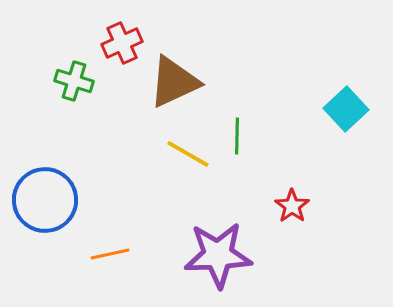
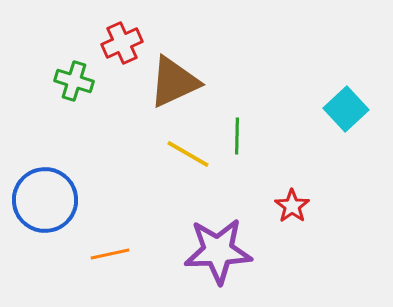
purple star: moved 4 px up
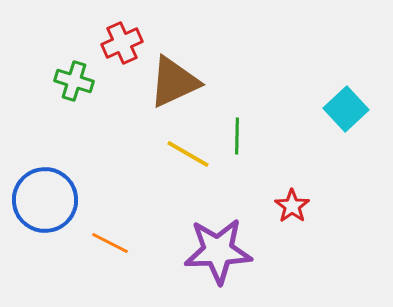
orange line: moved 11 px up; rotated 39 degrees clockwise
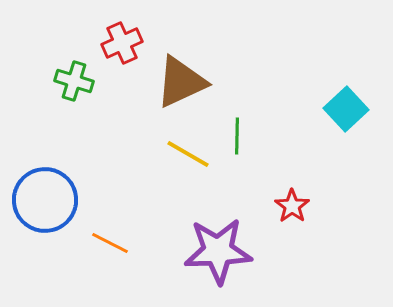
brown triangle: moved 7 px right
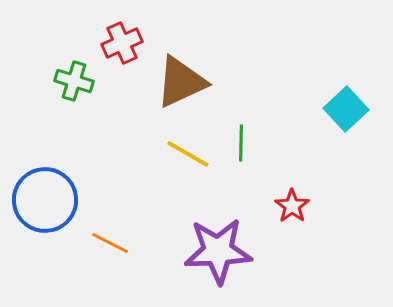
green line: moved 4 px right, 7 px down
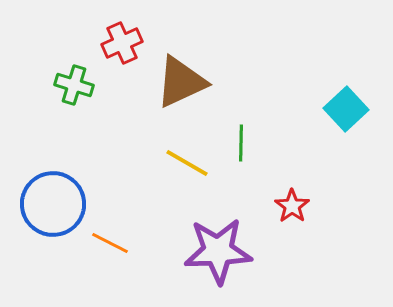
green cross: moved 4 px down
yellow line: moved 1 px left, 9 px down
blue circle: moved 8 px right, 4 px down
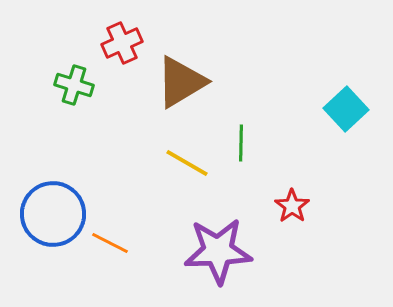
brown triangle: rotated 6 degrees counterclockwise
blue circle: moved 10 px down
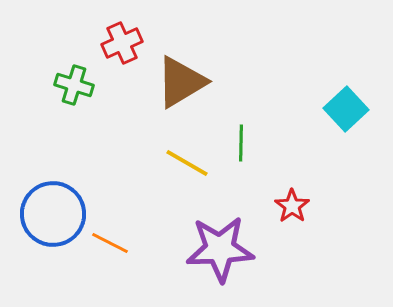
purple star: moved 2 px right, 2 px up
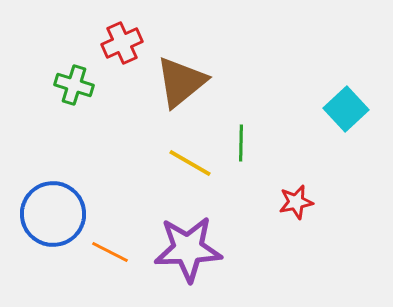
brown triangle: rotated 8 degrees counterclockwise
yellow line: moved 3 px right
red star: moved 4 px right, 4 px up; rotated 24 degrees clockwise
orange line: moved 9 px down
purple star: moved 32 px left
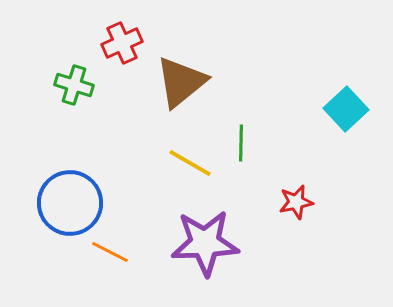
blue circle: moved 17 px right, 11 px up
purple star: moved 17 px right, 6 px up
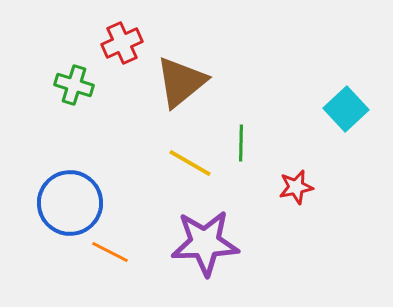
red star: moved 15 px up
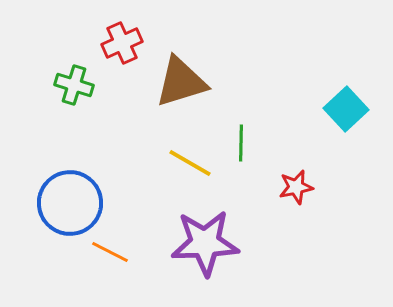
brown triangle: rotated 22 degrees clockwise
